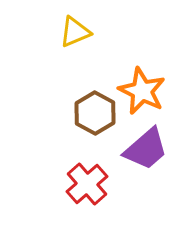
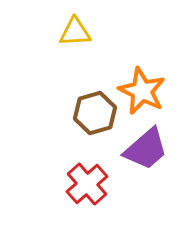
yellow triangle: rotated 20 degrees clockwise
brown hexagon: rotated 15 degrees clockwise
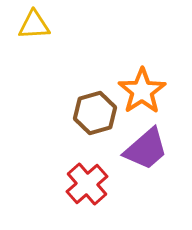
yellow triangle: moved 41 px left, 7 px up
orange star: rotated 12 degrees clockwise
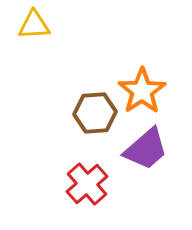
brown hexagon: rotated 12 degrees clockwise
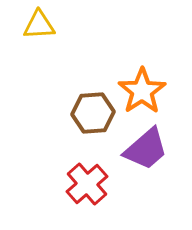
yellow triangle: moved 5 px right
brown hexagon: moved 2 px left
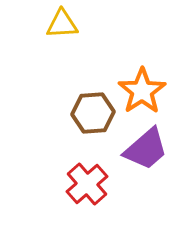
yellow triangle: moved 23 px right, 1 px up
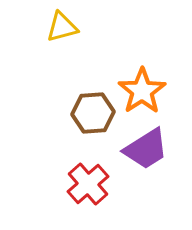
yellow triangle: moved 3 px down; rotated 12 degrees counterclockwise
purple trapezoid: rotated 9 degrees clockwise
red cross: moved 1 px right
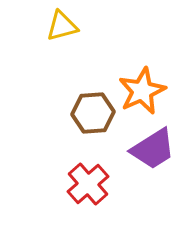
yellow triangle: moved 1 px up
orange star: rotated 9 degrees clockwise
purple trapezoid: moved 7 px right
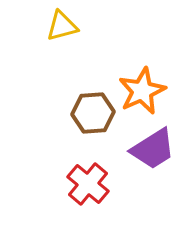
red cross: rotated 9 degrees counterclockwise
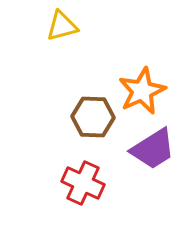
brown hexagon: moved 4 px down; rotated 6 degrees clockwise
red cross: moved 5 px left, 1 px up; rotated 15 degrees counterclockwise
